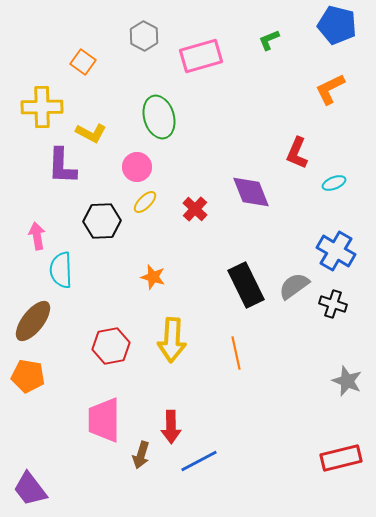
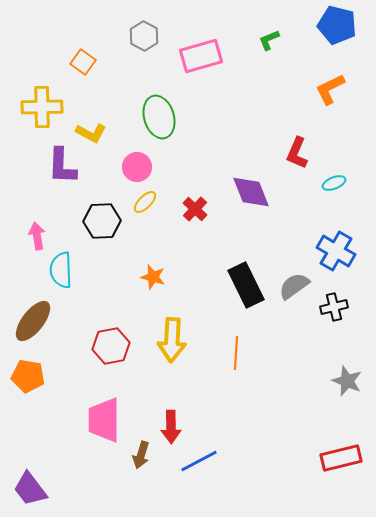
black cross: moved 1 px right, 3 px down; rotated 32 degrees counterclockwise
orange line: rotated 16 degrees clockwise
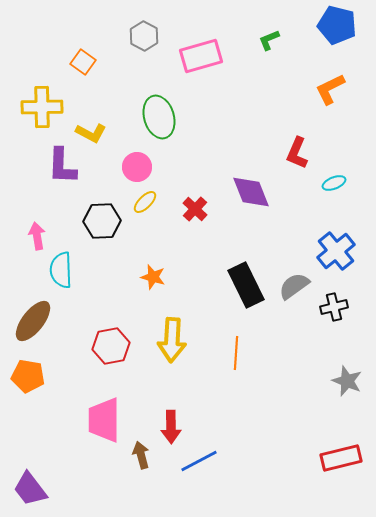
blue cross: rotated 21 degrees clockwise
brown arrow: rotated 148 degrees clockwise
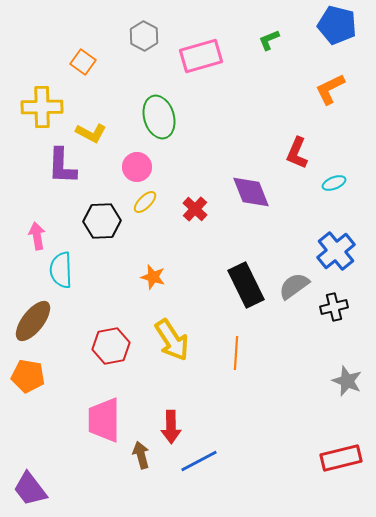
yellow arrow: rotated 36 degrees counterclockwise
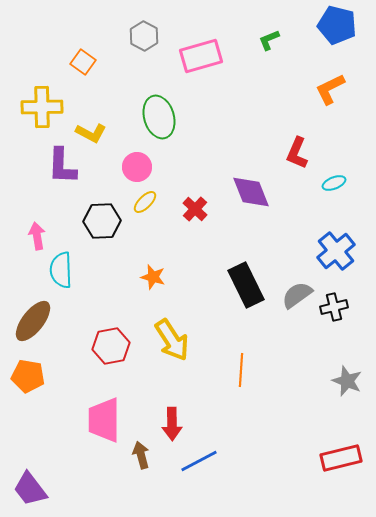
gray semicircle: moved 3 px right, 9 px down
orange line: moved 5 px right, 17 px down
red arrow: moved 1 px right, 3 px up
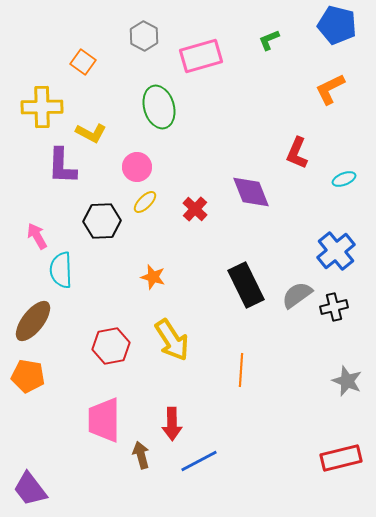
green ellipse: moved 10 px up
cyan ellipse: moved 10 px right, 4 px up
pink arrow: rotated 20 degrees counterclockwise
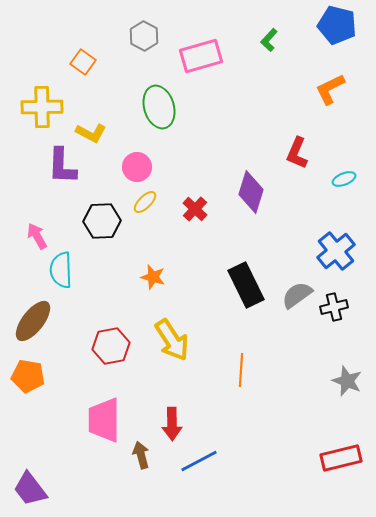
green L-shape: rotated 25 degrees counterclockwise
purple diamond: rotated 39 degrees clockwise
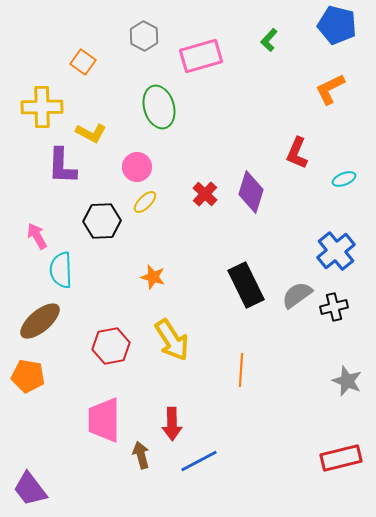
red cross: moved 10 px right, 15 px up
brown ellipse: moved 7 px right; rotated 12 degrees clockwise
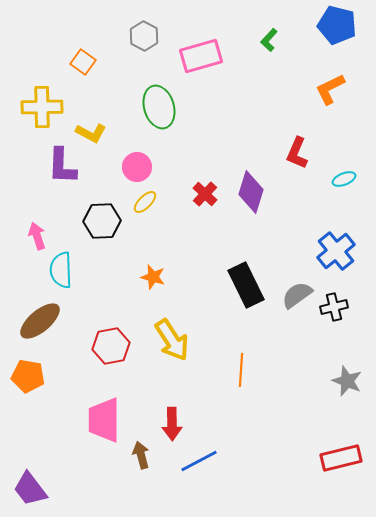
pink arrow: rotated 12 degrees clockwise
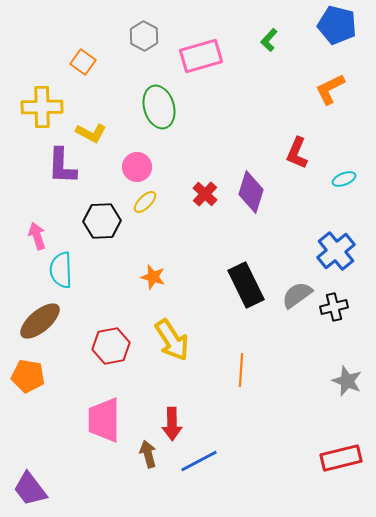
brown arrow: moved 7 px right, 1 px up
